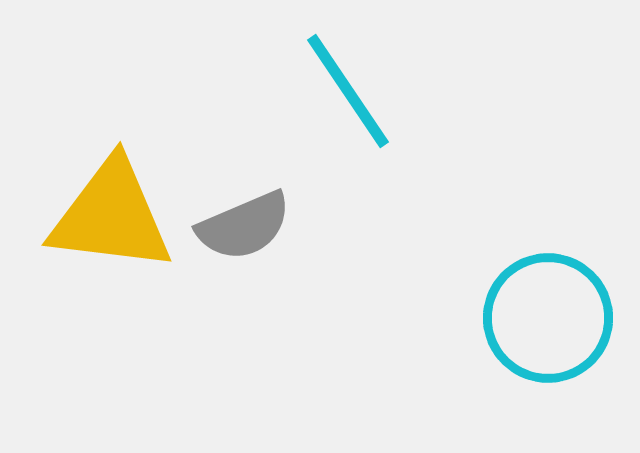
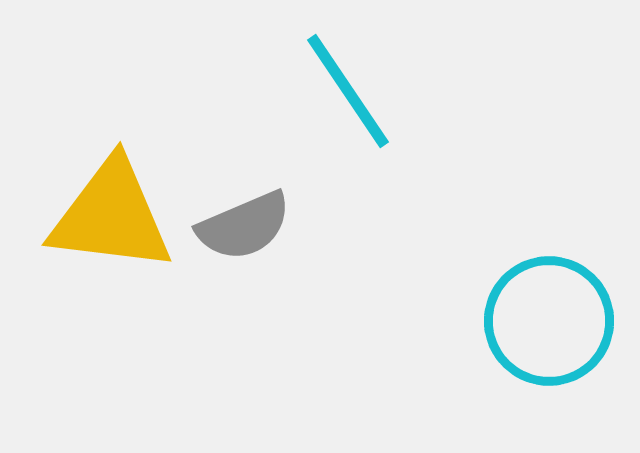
cyan circle: moved 1 px right, 3 px down
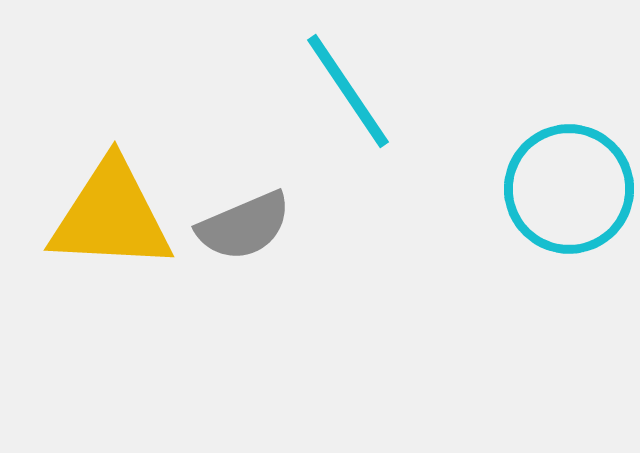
yellow triangle: rotated 4 degrees counterclockwise
cyan circle: moved 20 px right, 132 px up
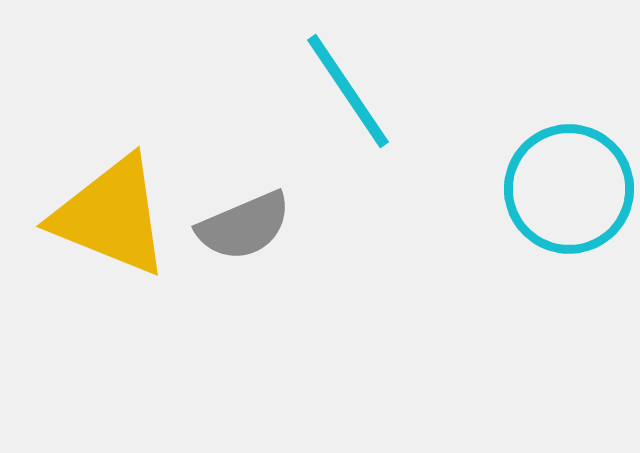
yellow triangle: rotated 19 degrees clockwise
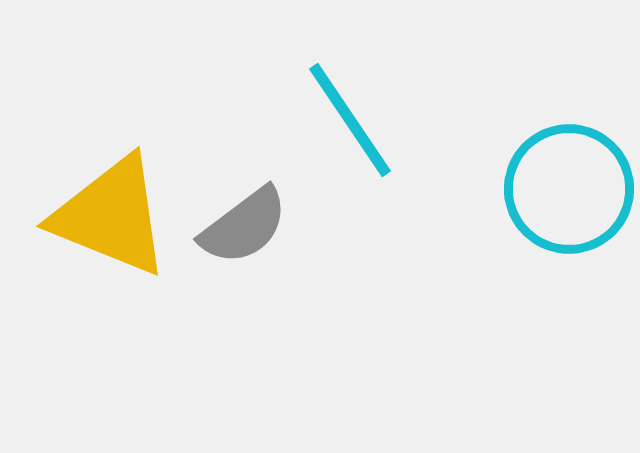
cyan line: moved 2 px right, 29 px down
gray semicircle: rotated 14 degrees counterclockwise
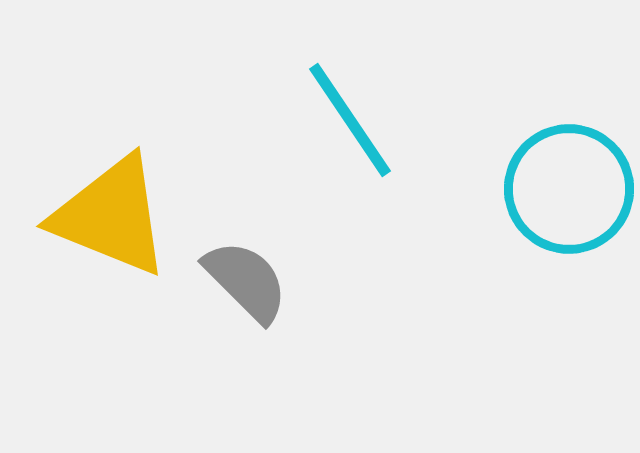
gray semicircle: moved 2 px right, 55 px down; rotated 98 degrees counterclockwise
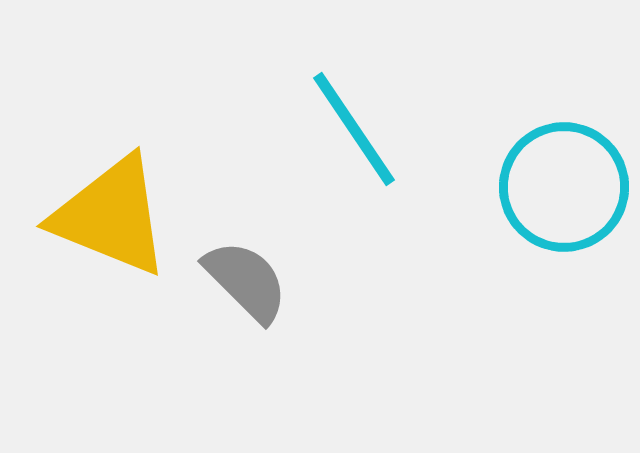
cyan line: moved 4 px right, 9 px down
cyan circle: moved 5 px left, 2 px up
